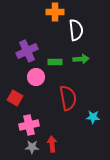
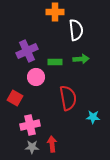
pink cross: moved 1 px right
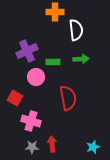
green rectangle: moved 2 px left
cyan star: moved 30 px down; rotated 24 degrees counterclockwise
pink cross: moved 1 px right, 4 px up; rotated 30 degrees clockwise
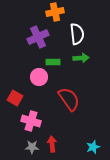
orange cross: rotated 12 degrees counterclockwise
white semicircle: moved 1 px right, 4 px down
purple cross: moved 11 px right, 14 px up
green arrow: moved 1 px up
pink circle: moved 3 px right
red semicircle: moved 1 px right, 1 px down; rotated 25 degrees counterclockwise
